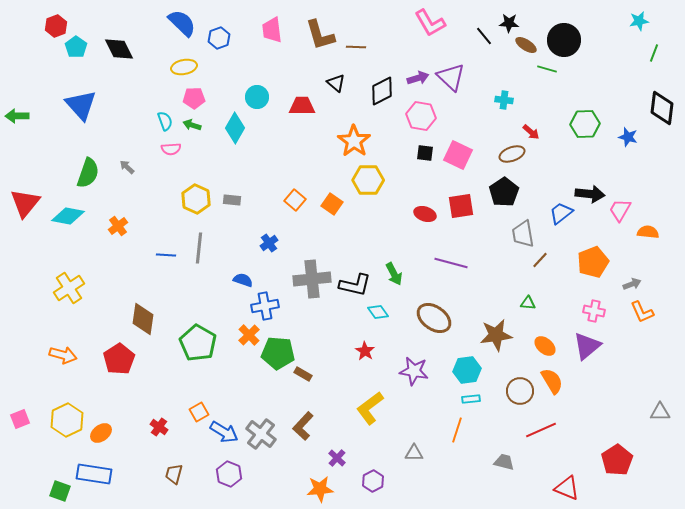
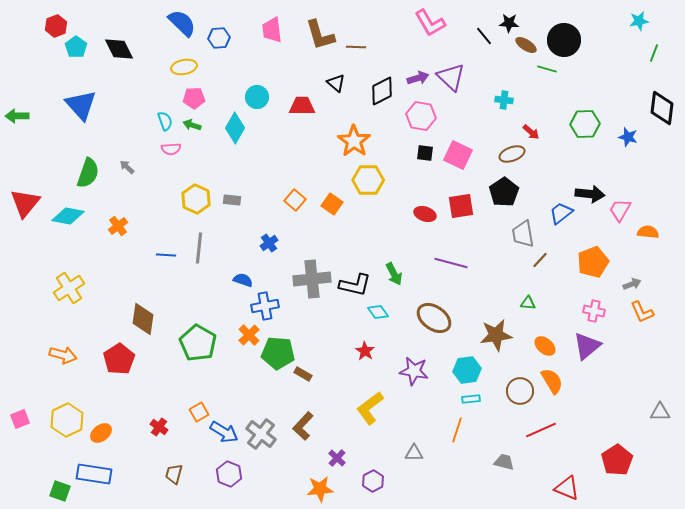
blue hexagon at (219, 38): rotated 15 degrees clockwise
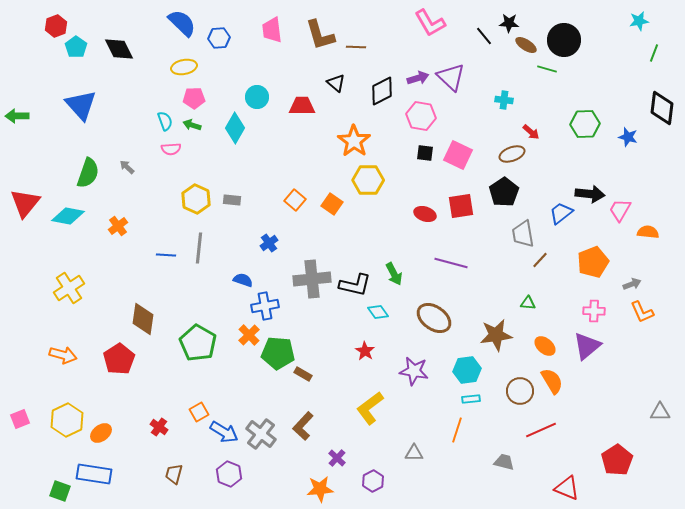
pink cross at (594, 311): rotated 10 degrees counterclockwise
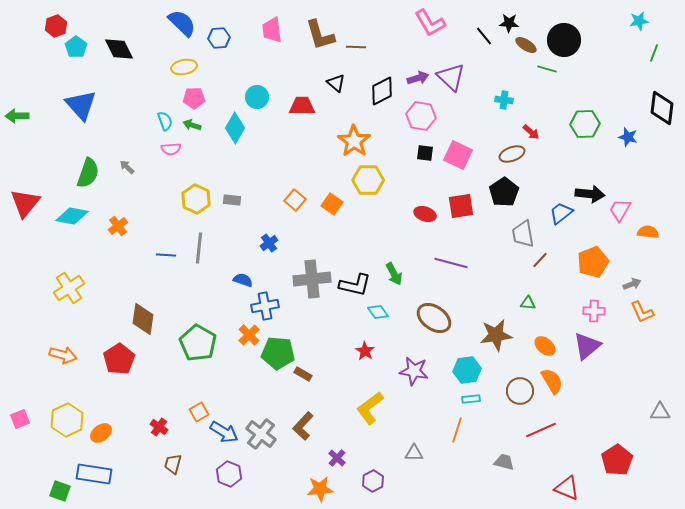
cyan diamond at (68, 216): moved 4 px right
brown trapezoid at (174, 474): moved 1 px left, 10 px up
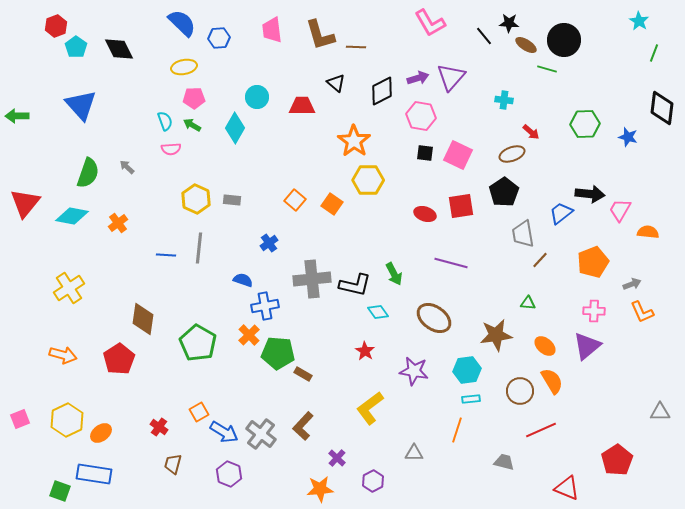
cyan star at (639, 21): rotated 30 degrees counterclockwise
purple triangle at (451, 77): rotated 28 degrees clockwise
green arrow at (192, 125): rotated 12 degrees clockwise
orange cross at (118, 226): moved 3 px up
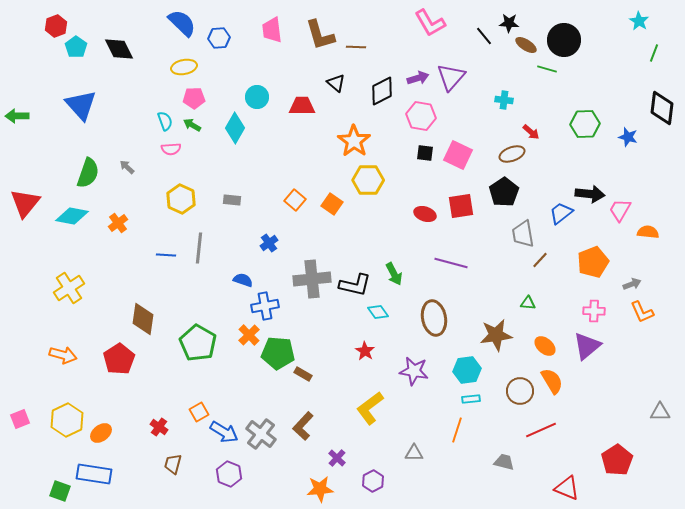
yellow hexagon at (196, 199): moved 15 px left
brown ellipse at (434, 318): rotated 44 degrees clockwise
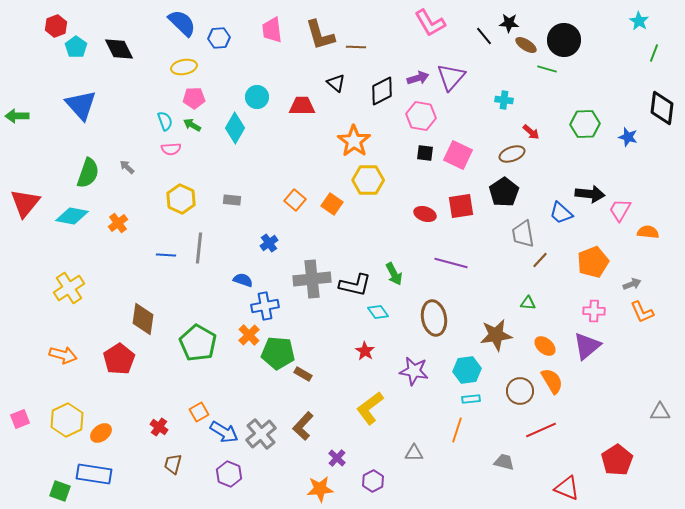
blue trapezoid at (561, 213): rotated 100 degrees counterclockwise
gray cross at (261, 434): rotated 12 degrees clockwise
